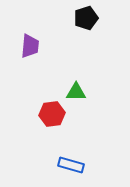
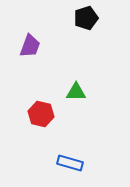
purple trapezoid: rotated 15 degrees clockwise
red hexagon: moved 11 px left; rotated 20 degrees clockwise
blue rectangle: moved 1 px left, 2 px up
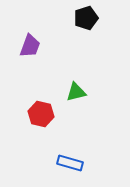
green triangle: rotated 15 degrees counterclockwise
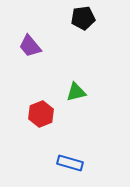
black pentagon: moved 3 px left; rotated 10 degrees clockwise
purple trapezoid: rotated 120 degrees clockwise
red hexagon: rotated 25 degrees clockwise
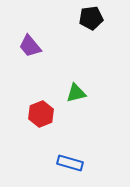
black pentagon: moved 8 px right
green triangle: moved 1 px down
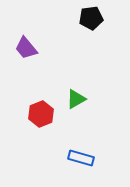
purple trapezoid: moved 4 px left, 2 px down
green triangle: moved 6 px down; rotated 15 degrees counterclockwise
blue rectangle: moved 11 px right, 5 px up
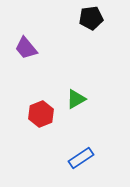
blue rectangle: rotated 50 degrees counterclockwise
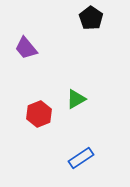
black pentagon: rotated 30 degrees counterclockwise
red hexagon: moved 2 px left
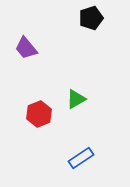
black pentagon: rotated 20 degrees clockwise
